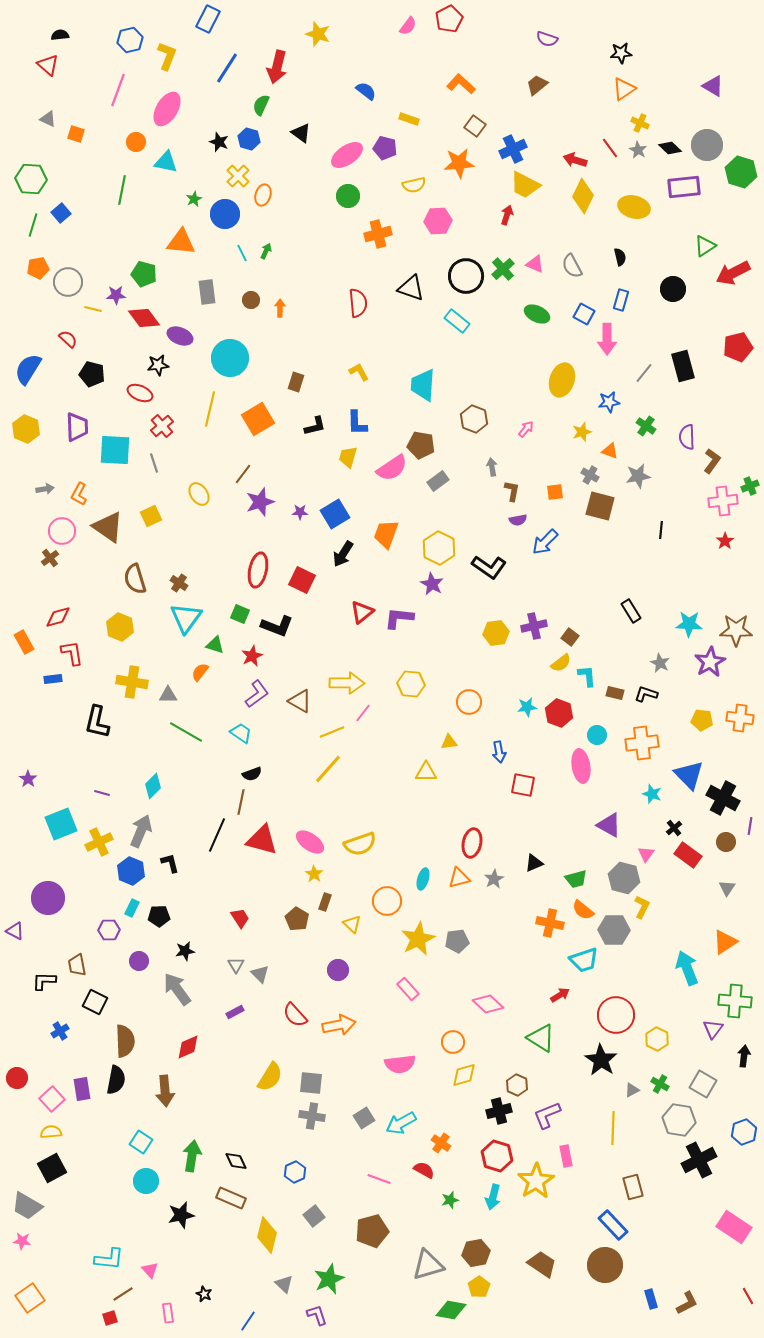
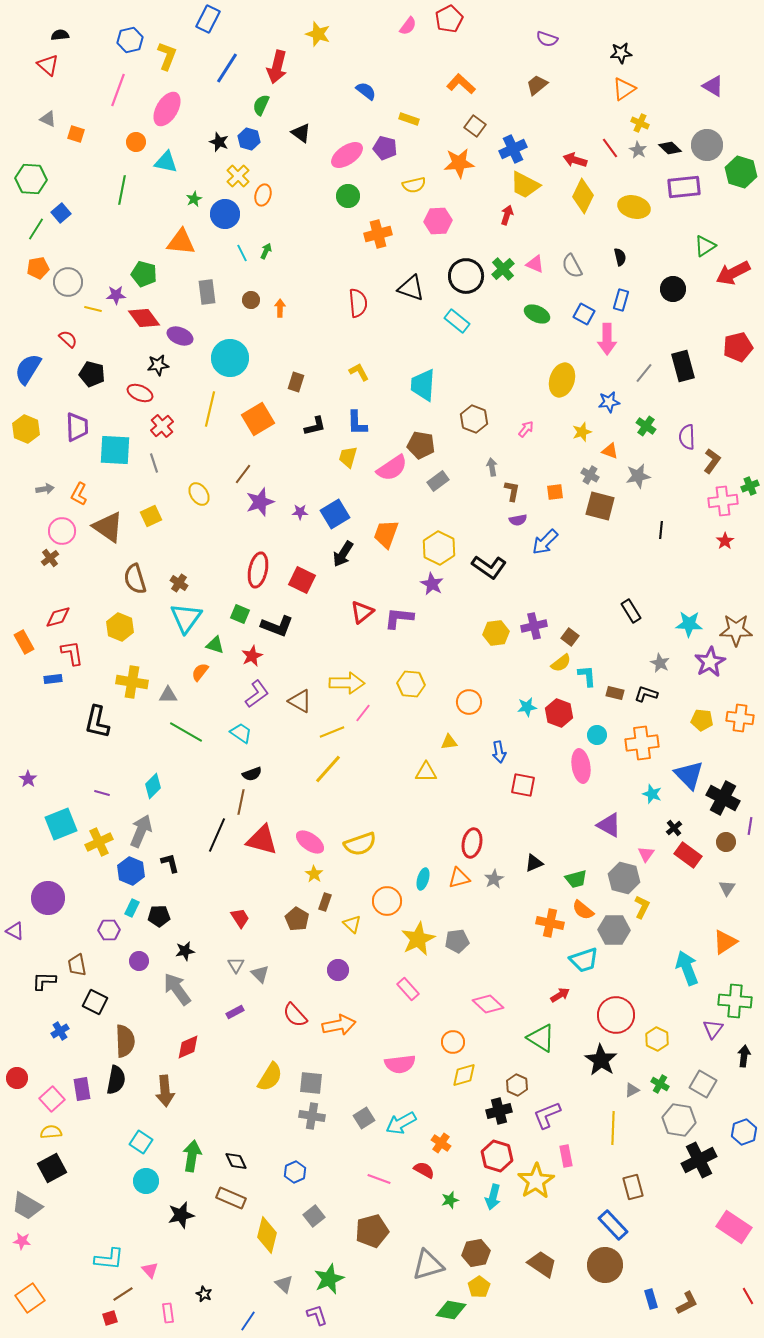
green line at (33, 225): moved 3 px right, 4 px down; rotated 15 degrees clockwise
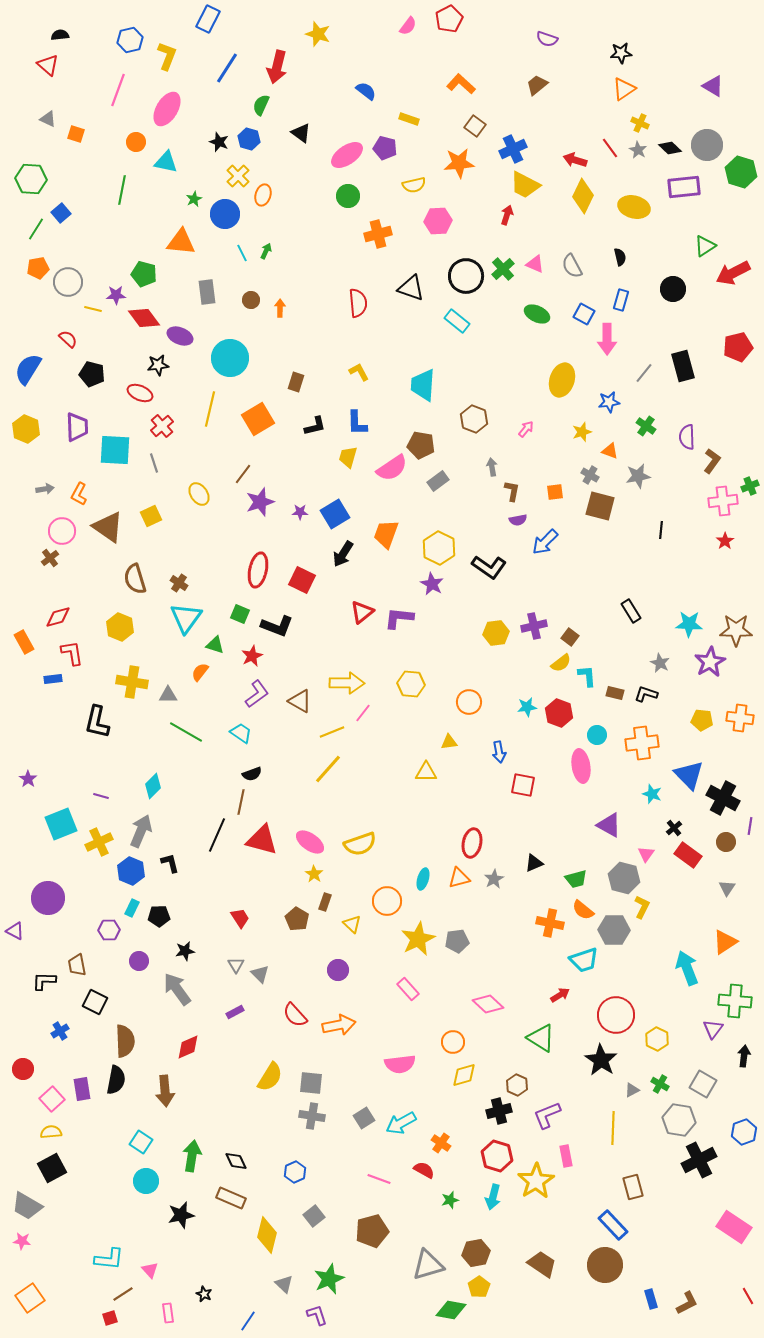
purple line at (102, 793): moved 1 px left, 3 px down
red circle at (17, 1078): moved 6 px right, 9 px up
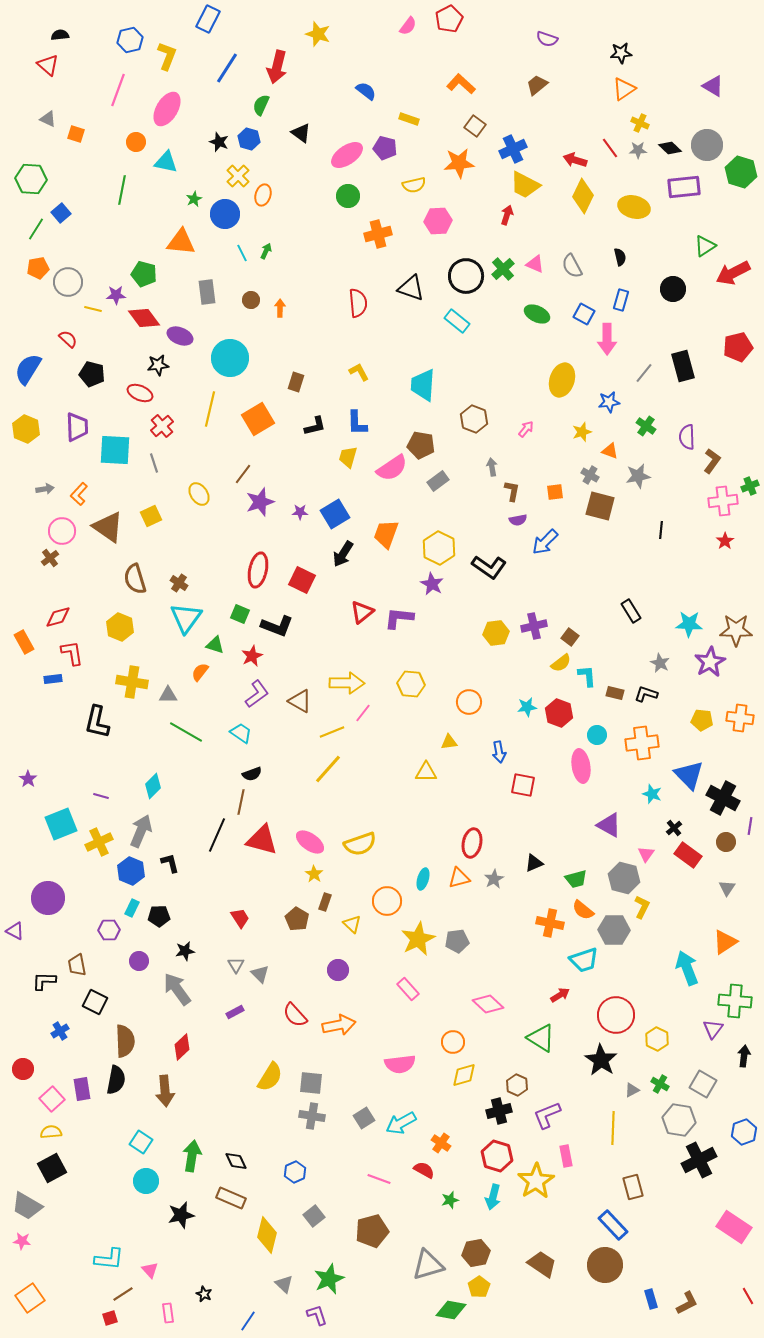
gray star at (638, 150): rotated 30 degrees counterclockwise
orange L-shape at (79, 494): rotated 15 degrees clockwise
red diamond at (188, 1047): moved 6 px left; rotated 20 degrees counterclockwise
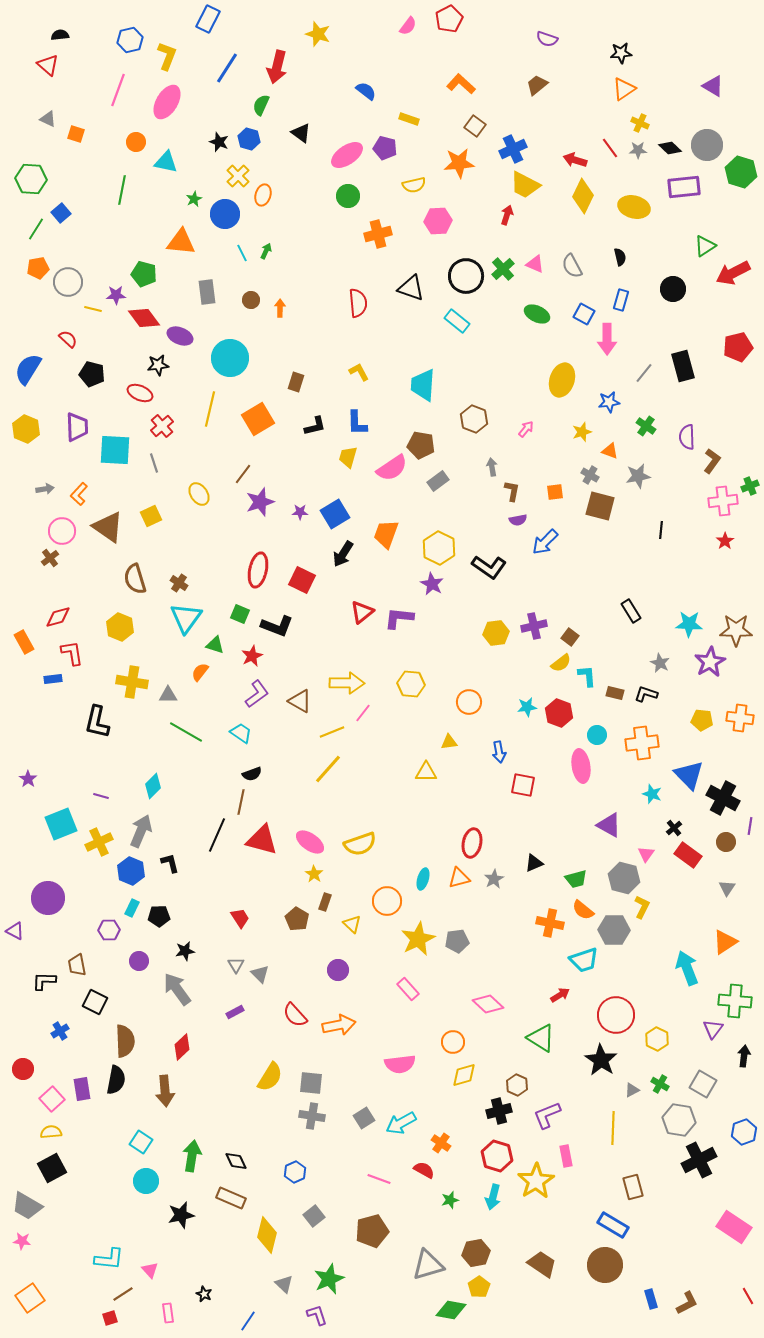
pink ellipse at (167, 109): moved 7 px up
blue rectangle at (613, 1225): rotated 16 degrees counterclockwise
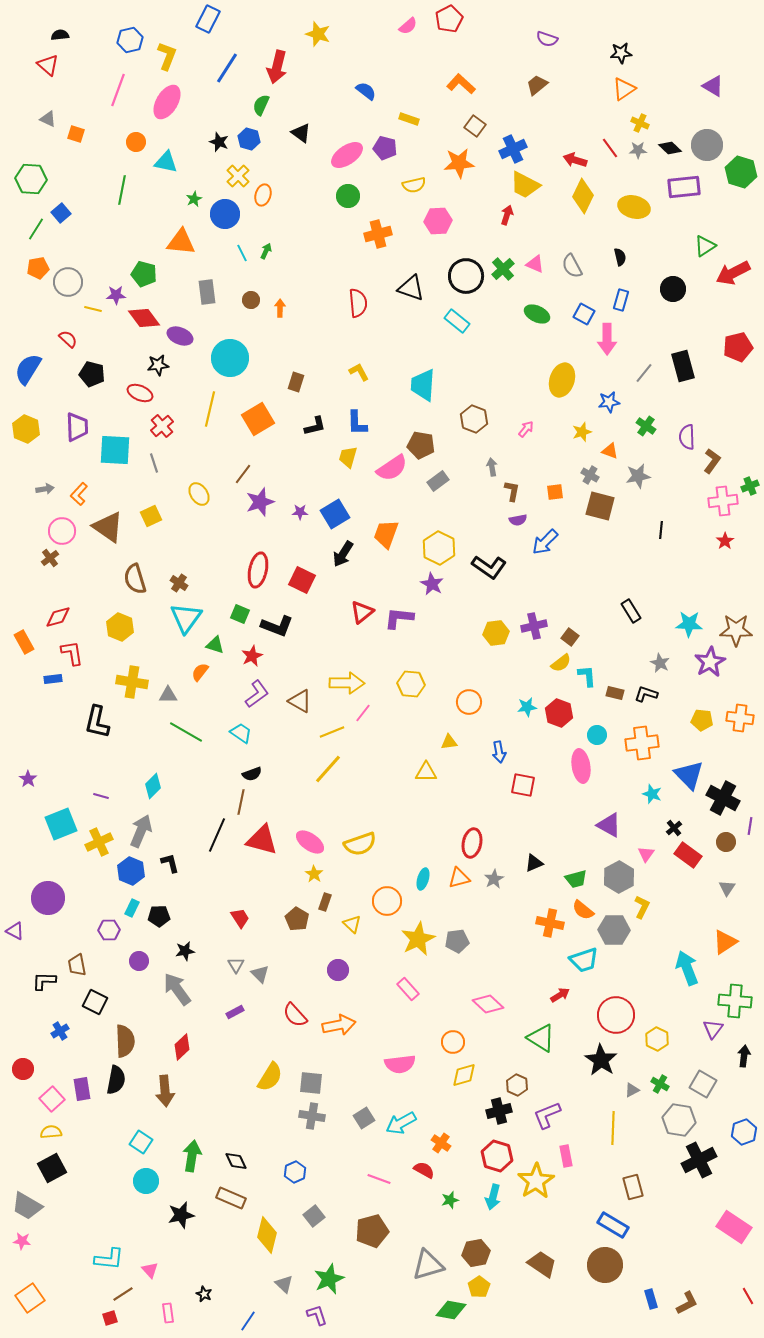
pink semicircle at (408, 26): rotated 12 degrees clockwise
gray hexagon at (624, 878): moved 5 px left, 1 px up; rotated 16 degrees clockwise
